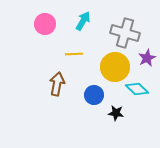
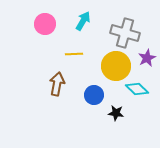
yellow circle: moved 1 px right, 1 px up
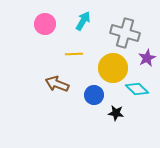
yellow circle: moved 3 px left, 2 px down
brown arrow: rotated 80 degrees counterclockwise
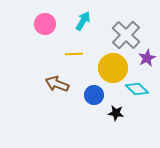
gray cross: moved 1 px right, 2 px down; rotated 28 degrees clockwise
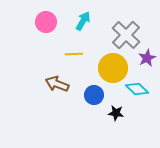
pink circle: moved 1 px right, 2 px up
